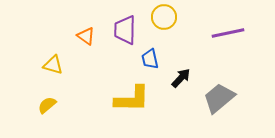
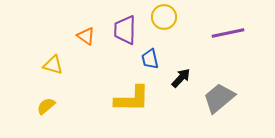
yellow semicircle: moved 1 px left, 1 px down
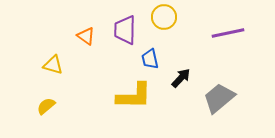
yellow L-shape: moved 2 px right, 3 px up
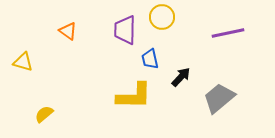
yellow circle: moved 2 px left
orange triangle: moved 18 px left, 5 px up
yellow triangle: moved 30 px left, 3 px up
black arrow: moved 1 px up
yellow semicircle: moved 2 px left, 8 px down
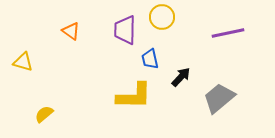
orange triangle: moved 3 px right
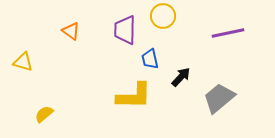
yellow circle: moved 1 px right, 1 px up
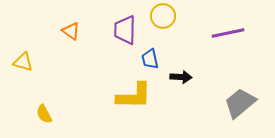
black arrow: rotated 50 degrees clockwise
gray trapezoid: moved 21 px right, 5 px down
yellow semicircle: rotated 78 degrees counterclockwise
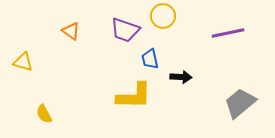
purple trapezoid: rotated 72 degrees counterclockwise
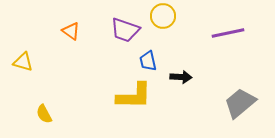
blue trapezoid: moved 2 px left, 2 px down
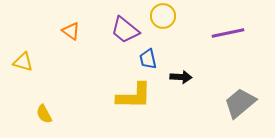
purple trapezoid: rotated 20 degrees clockwise
blue trapezoid: moved 2 px up
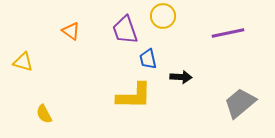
purple trapezoid: rotated 32 degrees clockwise
